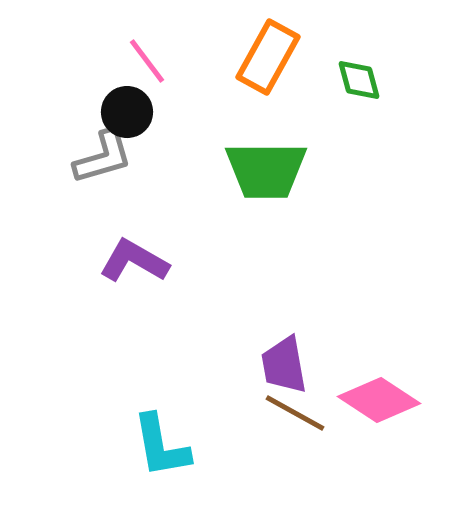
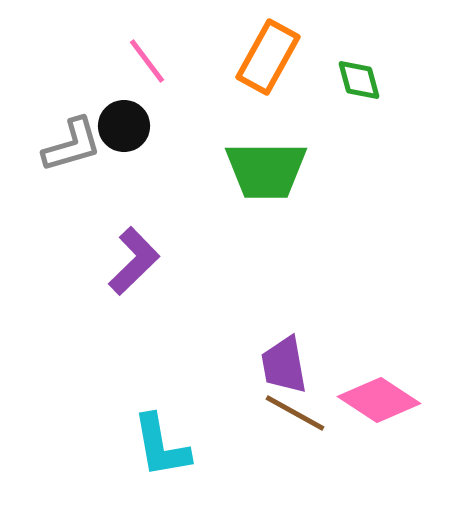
black circle: moved 3 px left, 14 px down
gray L-shape: moved 31 px left, 12 px up
purple L-shape: rotated 106 degrees clockwise
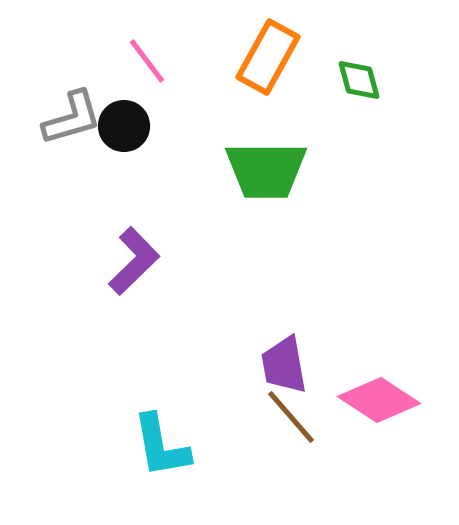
gray L-shape: moved 27 px up
brown line: moved 4 px left, 4 px down; rotated 20 degrees clockwise
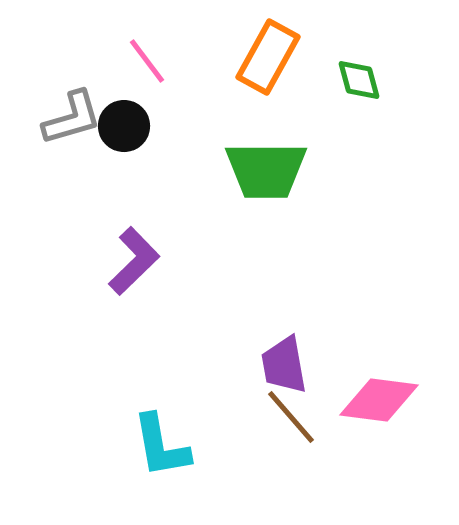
pink diamond: rotated 26 degrees counterclockwise
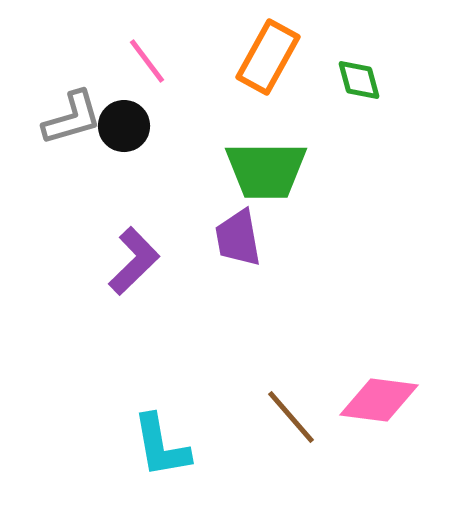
purple trapezoid: moved 46 px left, 127 px up
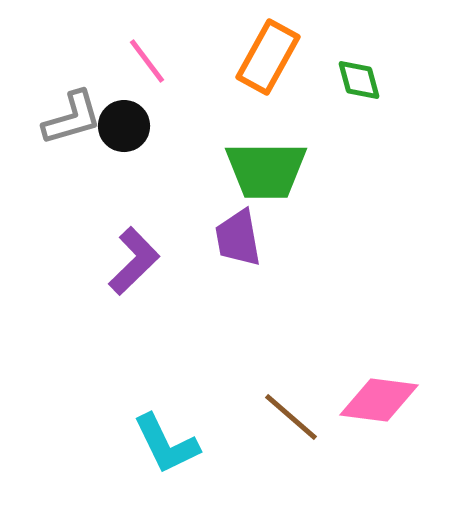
brown line: rotated 8 degrees counterclockwise
cyan L-shape: moved 5 px right, 2 px up; rotated 16 degrees counterclockwise
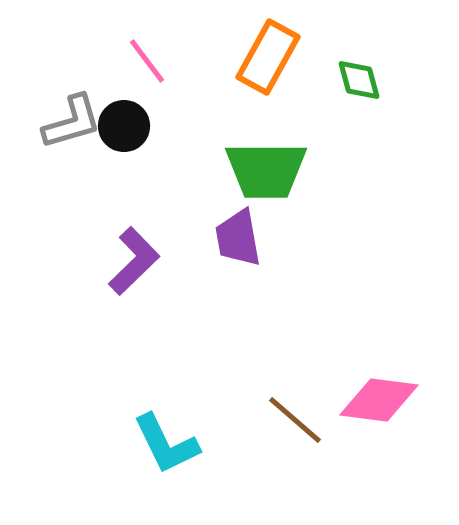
gray L-shape: moved 4 px down
brown line: moved 4 px right, 3 px down
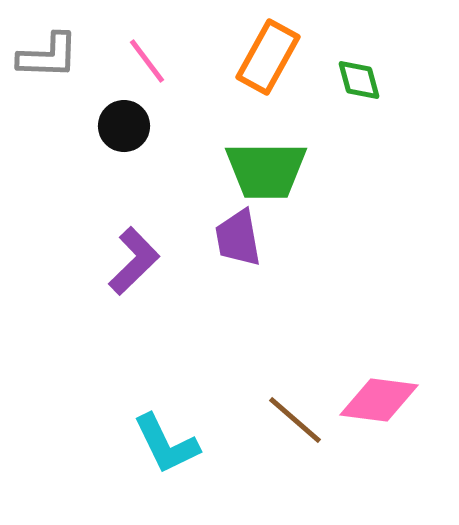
gray L-shape: moved 24 px left, 66 px up; rotated 18 degrees clockwise
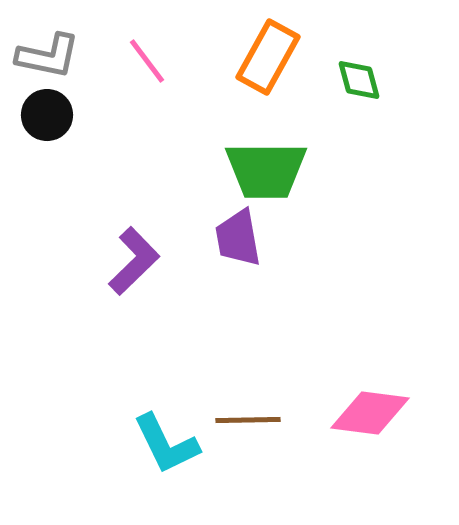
gray L-shape: rotated 10 degrees clockwise
black circle: moved 77 px left, 11 px up
pink diamond: moved 9 px left, 13 px down
brown line: moved 47 px left; rotated 42 degrees counterclockwise
